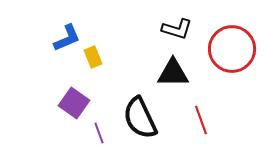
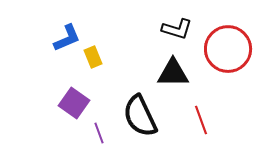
red circle: moved 4 px left
black semicircle: moved 2 px up
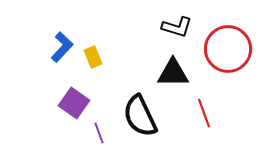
black L-shape: moved 2 px up
blue L-shape: moved 5 px left, 9 px down; rotated 24 degrees counterclockwise
red line: moved 3 px right, 7 px up
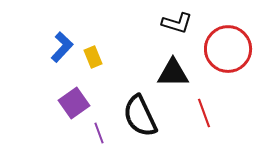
black L-shape: moved 4 px up
purple square: rotated 20 degrees clockwise
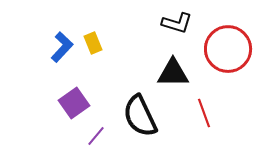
yellow rectangle: moved 14 px up
purple line: moved 3 px left, 3 px down; rotated 60 degrees clockwise
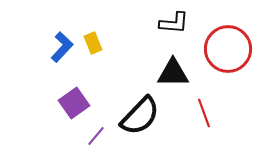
black L-shape: moved 3 px left; rotated 12 degrees counterclockwise
black semicircle: rotated 111 degrees counterclockwise
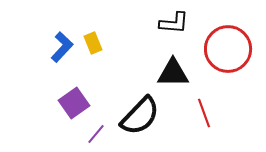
purple line: moved 2 px up
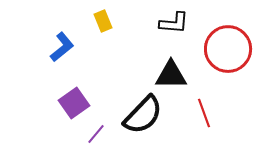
yellow rectangle: moved 10 px right, 22 px up
blue L-shape: rotated 8 degrees clockwise
black triangle: moved 2 px left, 2 px down
black semicircle: moved 3 px right, 1 px up
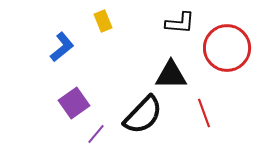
black L-shape: moved 6 px right
red circle: moved 1 px left, 1 px up
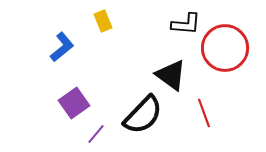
black L-shape: moved 6 px right, 1 px down
red circle: moved 2 px left
black triangle: rotated 36 degrees clockwise
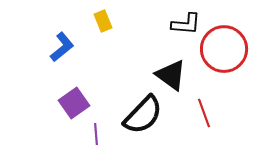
red circle: moved 1 px left, 1 px down
purple line: rotated 45 degrees counterclockwise
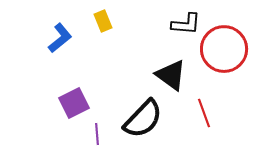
blue L-shape: moved 2 px left, 9 px up
purple square: rotated 8 degrees clockwise
black semicircle: moved 4 px down
purple line: moved 1 px right
